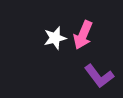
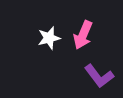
white star: moved 6 px left
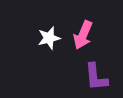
purple L-shape: moved 3 px left, 1 px down; rotated 32 degrees clockwise
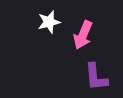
white star: moved 16 px up
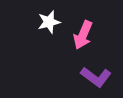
purple L-shape: rotated 48 degrees counterclockwise
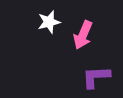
purple L-shape: rotated 140 degrees clockwise
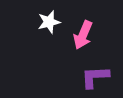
purple L-shape: moved 1 px left
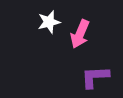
pink arrow: moved 3 px left, 1 px up
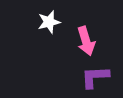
pink arrow: moved 6 px right, 7 px down; rotated 40 degrees counterclockwise
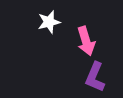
purple L-shape: rotated 64 degrees counterclockwise
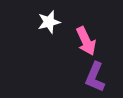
pink arrow: rotated 8 degrees counterclockwise
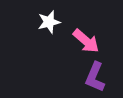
pink arrow: rotated 24 degrees counterclockwise
